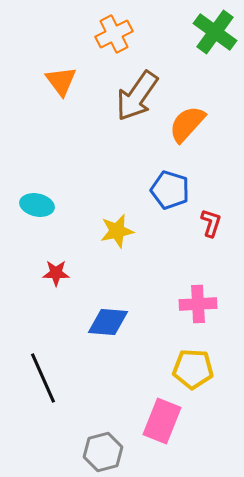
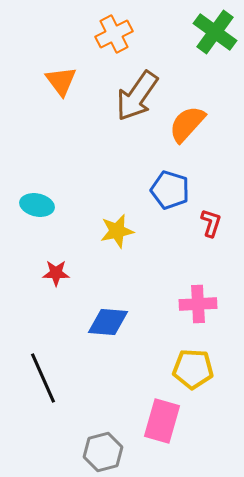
pink rectangle: rotated 6 degrees counterclockwise
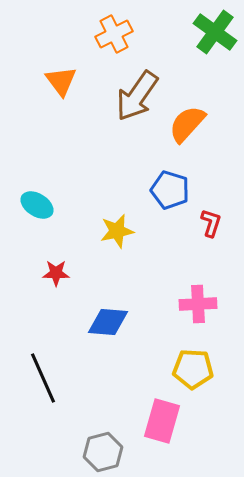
cyan ellipse: rotated 20 degrees clockwise
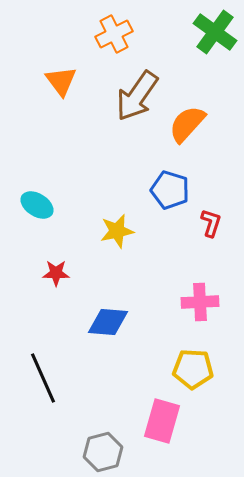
pink cross: moved 2 px right, 2 px up
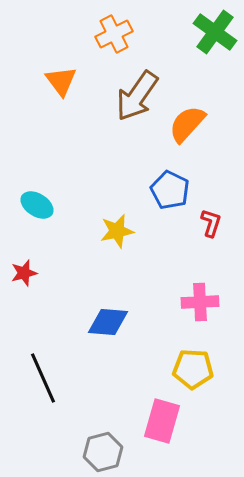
blue pentagon: rotated 9 degrees clockwise
red star: moved 32 px left; rotated 16 degrees counterclockwise
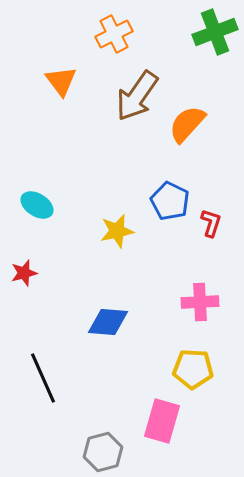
green cross: rotated 33 degrees clockwise
blue pentagon: moved 11 px down
